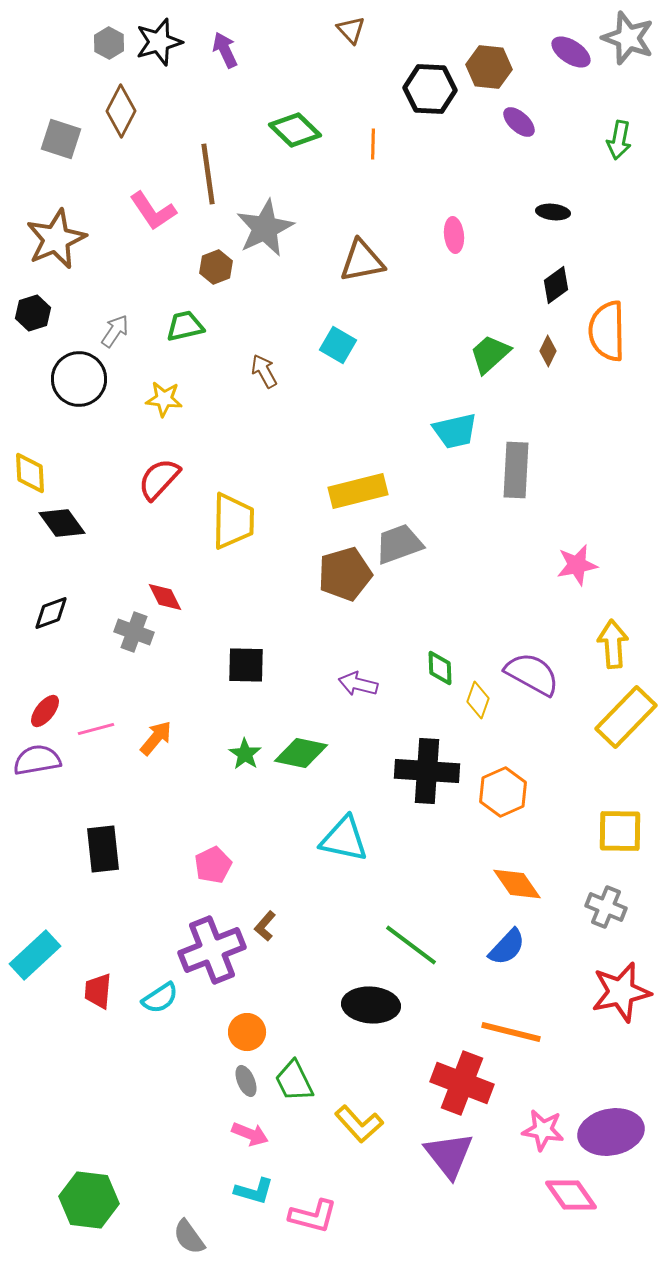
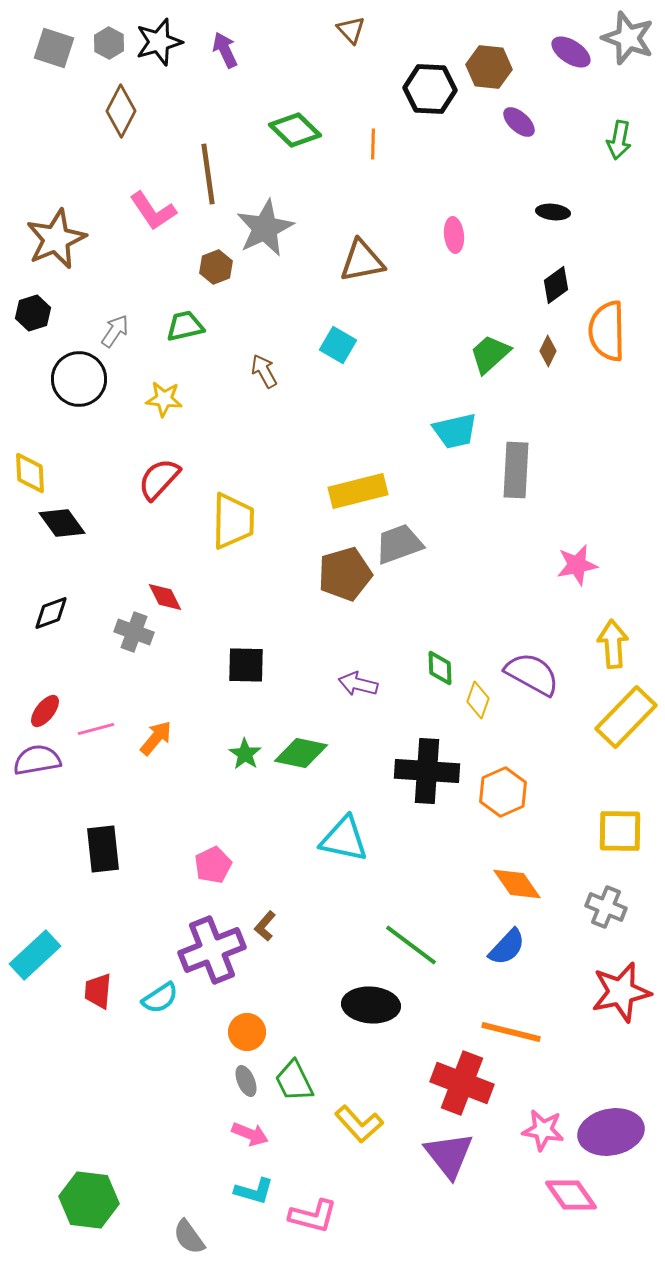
gray square at (61, 139): moved 7 px left, 91 px up
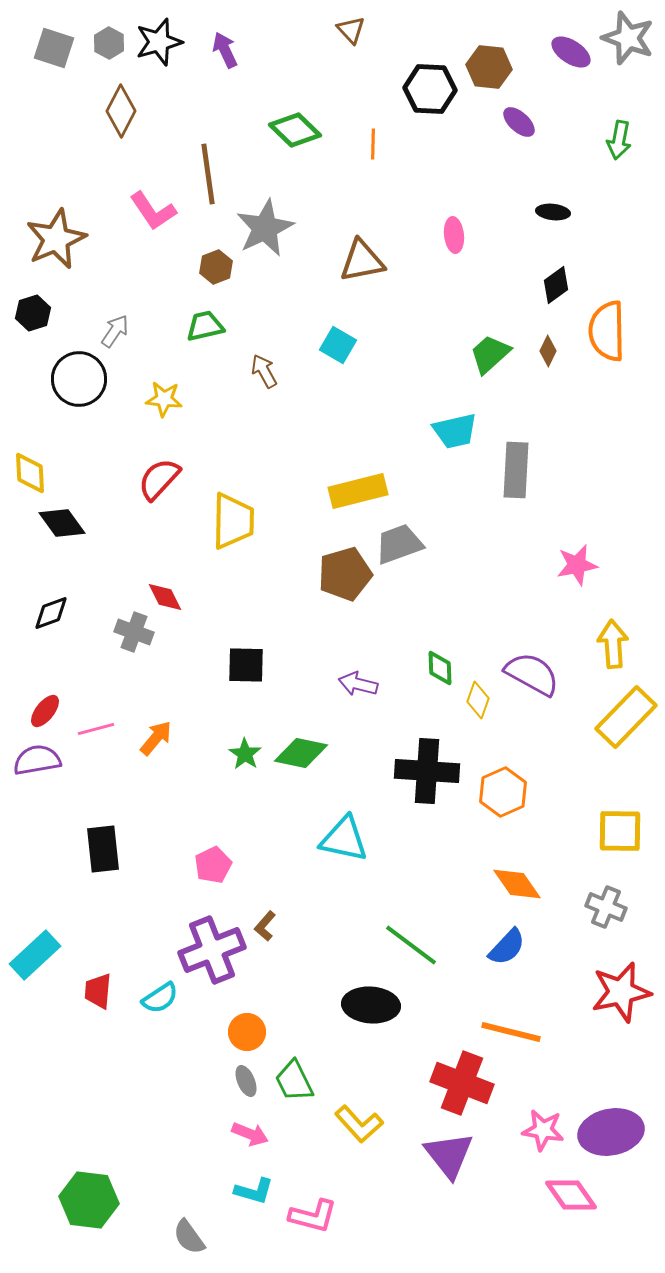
green trapezoid at (185, 326): moved 20 px right
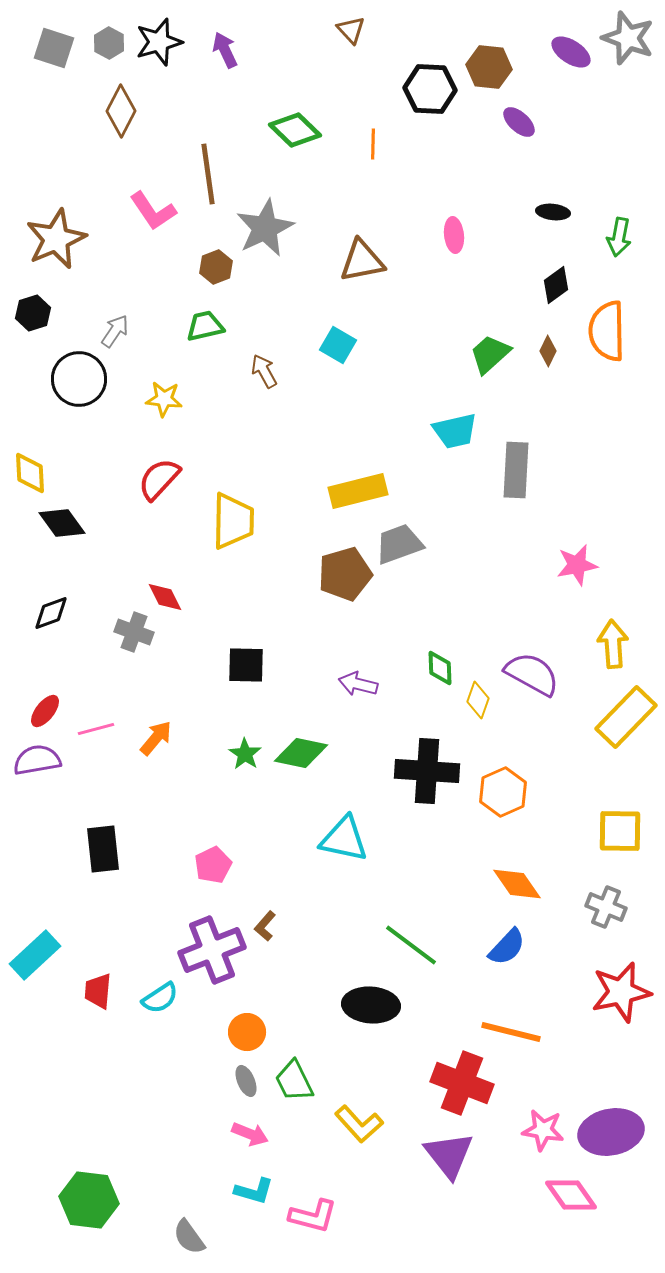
green arrow at (619, 140): moved 97 px down
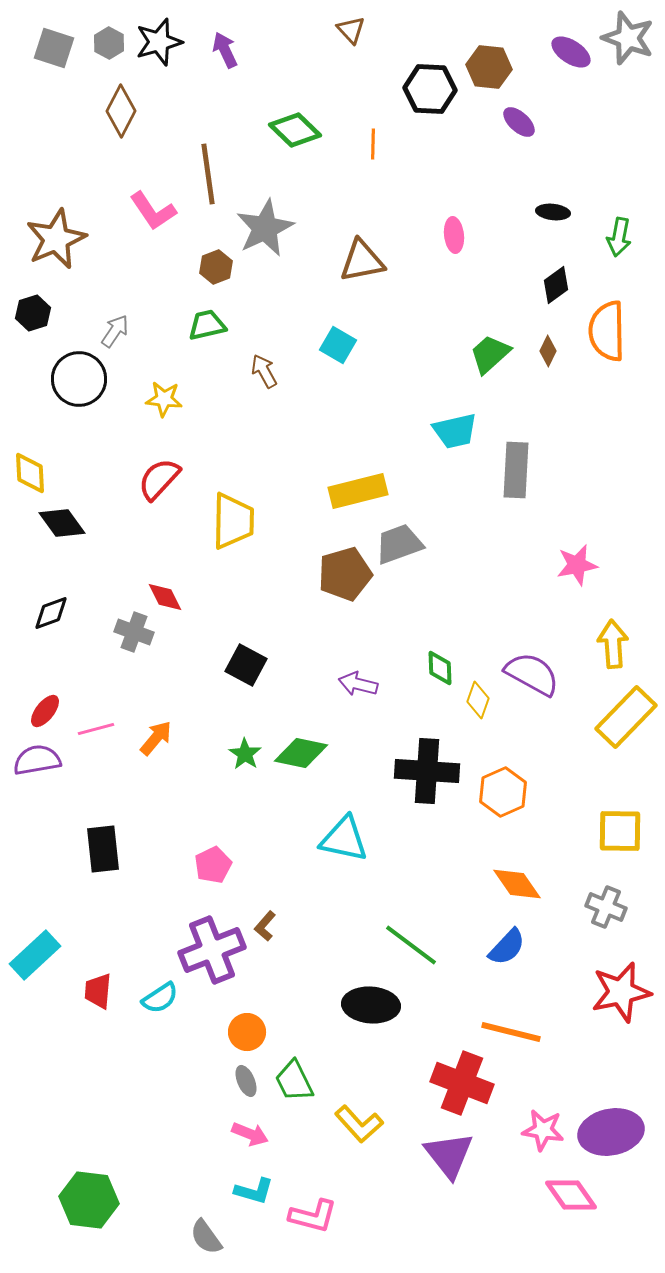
green trapezoid at (205, 326): moved 2 px right, 1 px up
black square at (246, 665): rotated 27 degrees clockwise
gray semicircle at (189, 1237): moved 17 px right
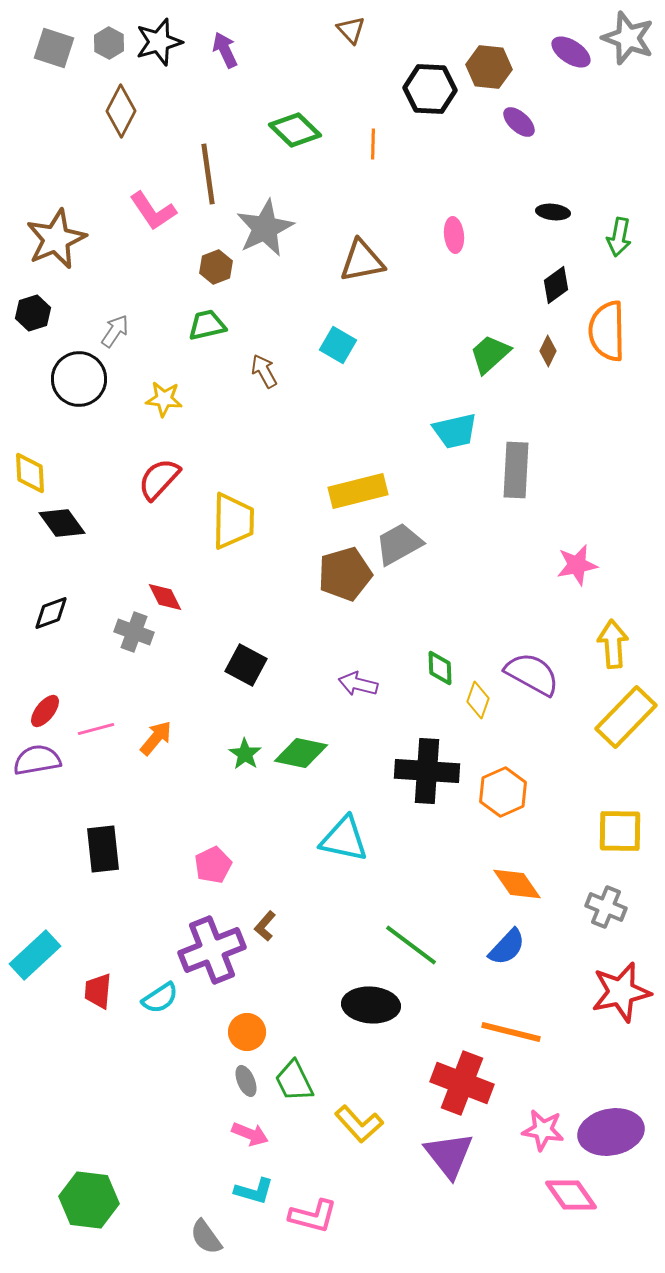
gray trapezoid at (399, 544): rotated 9 degrees counterclockwise
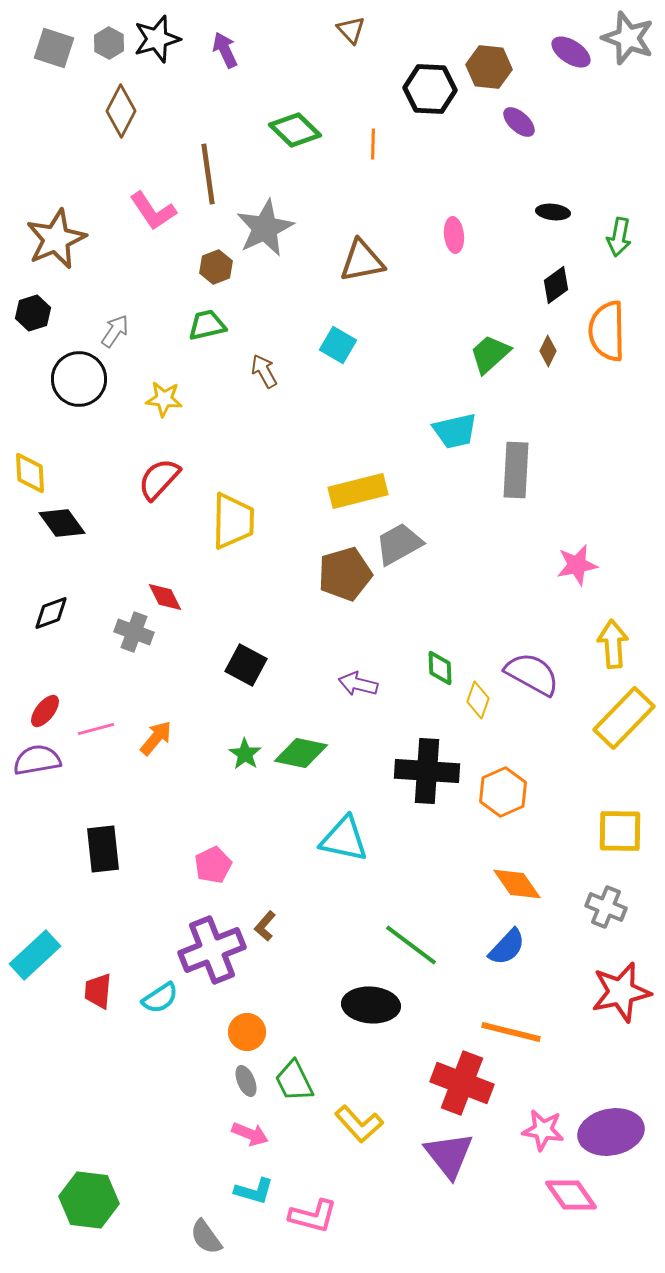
black star at (159, 42): moved 2 px left, 3 px up
yellow rectangle at (626, 717): moved 2 px left, 1 px down
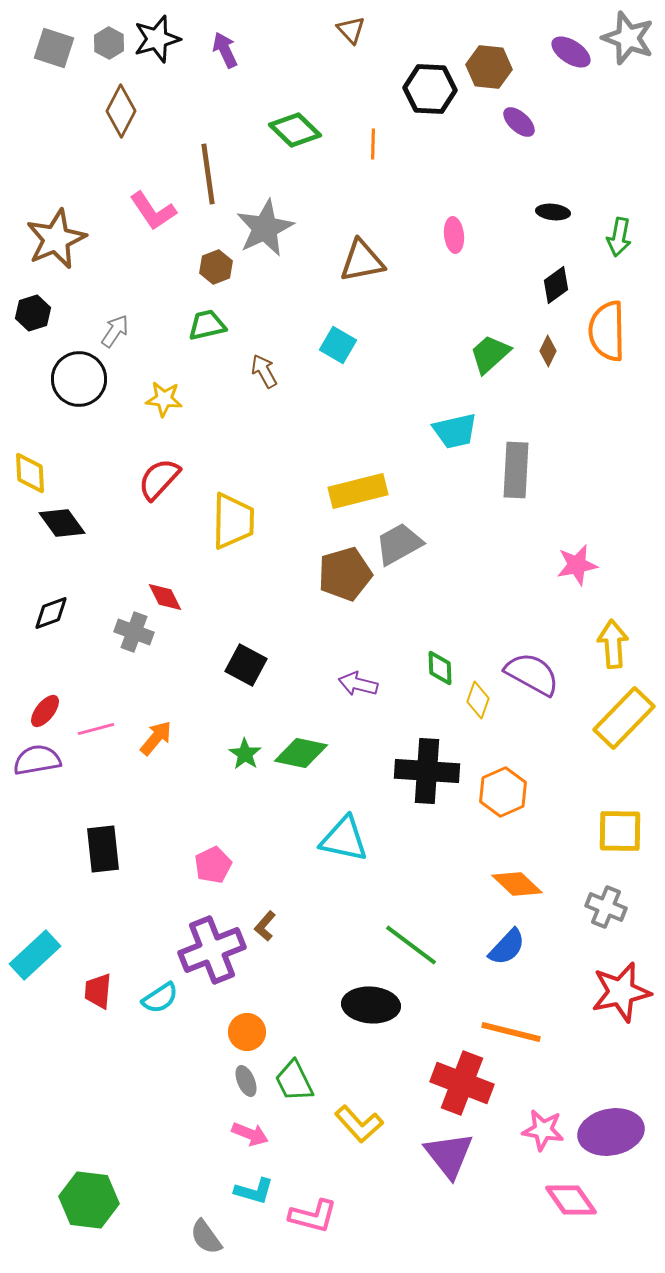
orange diamond at (517, 884): rotated 12 degrees counterclockwise
pink diamond at (571, 1195): moved 5 px down
